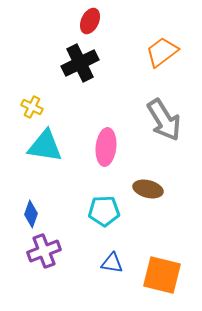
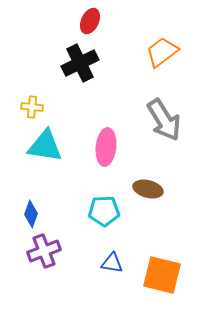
yellow cross: rotated 20 degrees counterclockwise
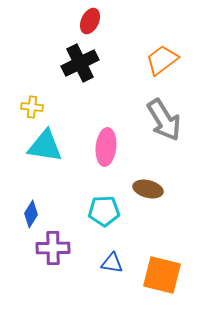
orange trapezoid: moved 8 px down
blue diamond: rotated 12 degrees clockwise
purple cross: moved 9 px right, 3 px up; rotated 20 degrees clockwise
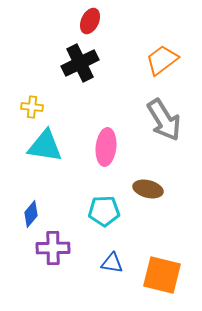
blue diamond: rotated 8 degrees clockwise
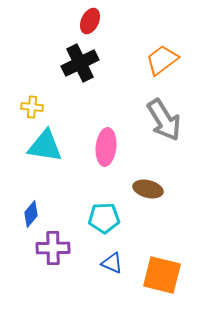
cyan pentagon: moved 7 px down
blue triangle: rotated 15 degrees clockwise
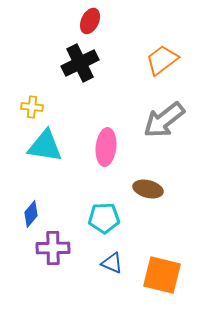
gray arrow: rotated 84 degrees clockwise
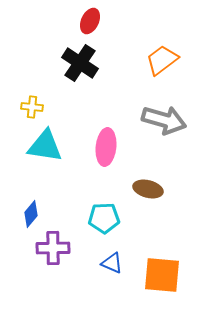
black cross: rotated 30 degrees counterclockwise
gray arrow: rotated 126 degrees counterclockwise
orange square: rotated 9 degrees counterclockwise
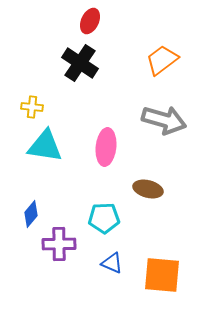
purple cross: moved 6 px right, 4 px up
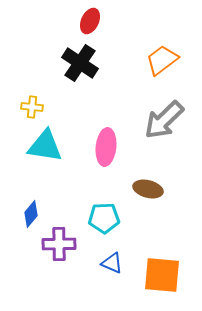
gray arrow: rotated 120 degrees clockwise
